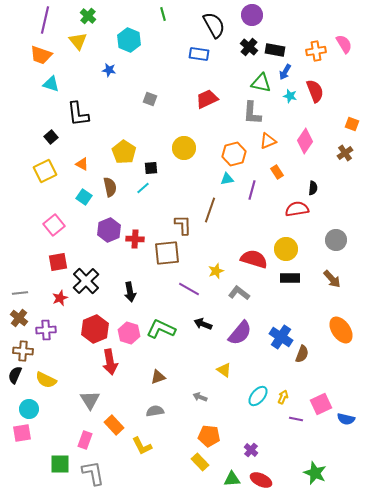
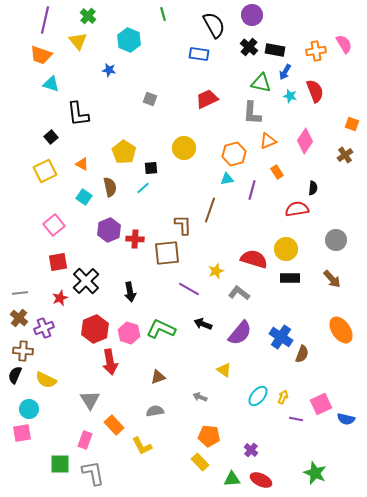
brown cross at (345, 153): moved 2 px down
purple cross at (46, 330): moved 2 px left, 2 px up; rotated 18 degrees counterclockwise
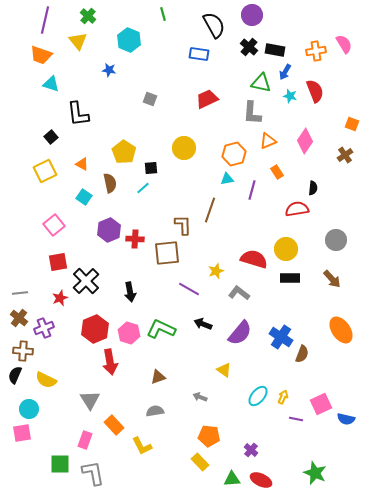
brown semicircle at (110, 187): moved 4 px up
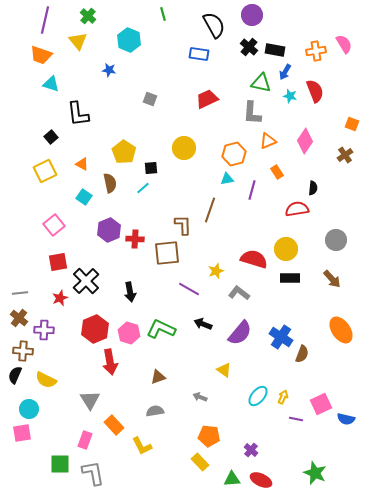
purple cross at (44, 328): moved 2 px down; rotated 24 degrees clockwise
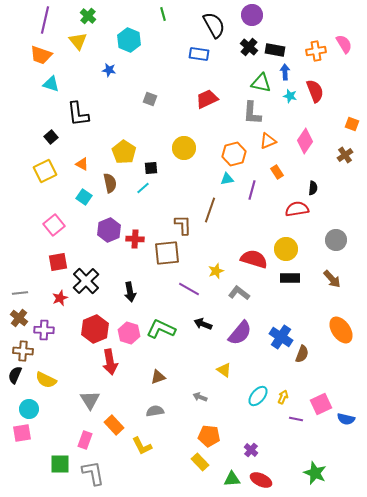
blue arrow at (285, 72): rotated 147 degrees clockwise
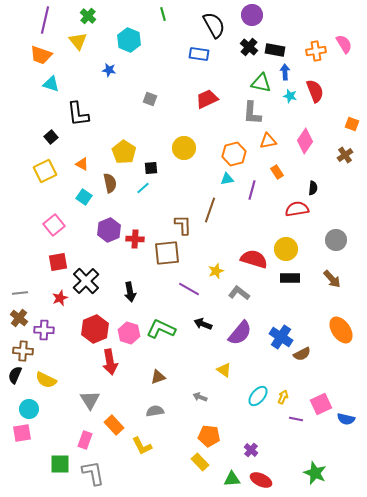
orange triangle at (268, 141): rotated 12 degrees clockwise
brown semicircle at (302, 354): rotated 42 degrees clockwise
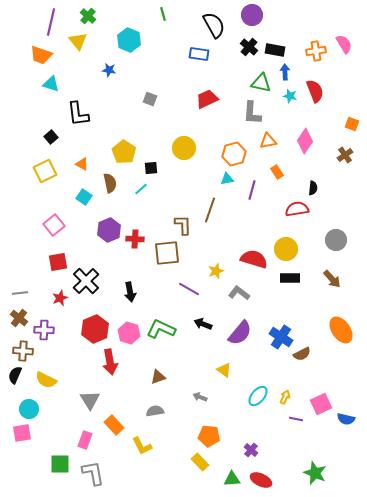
purple line at (45, 20): moved 6 px right, 2 px down
cyan line at (143, 188): moved 2 px left, 1 px down
yellow arrow at (283, 397): moved 2 px right
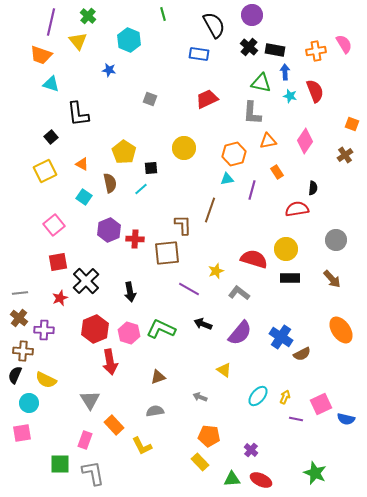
cyan circle at (29, 409): moved 6 px up
